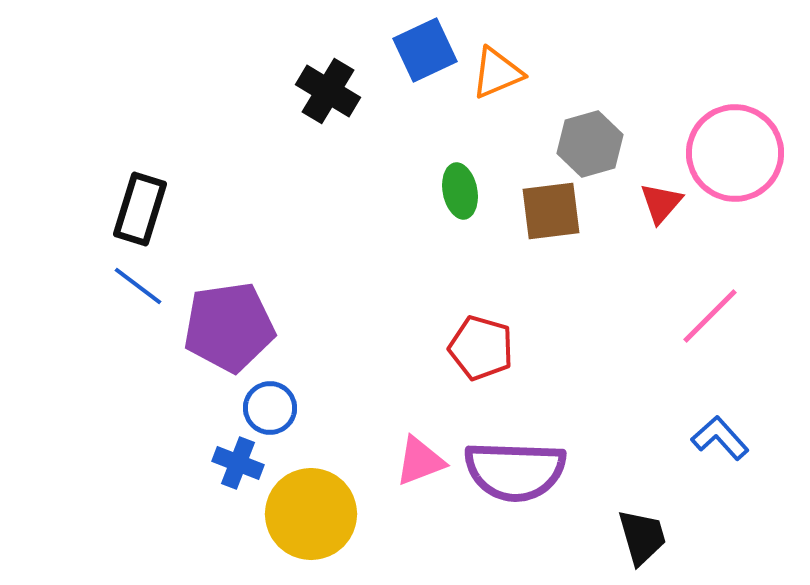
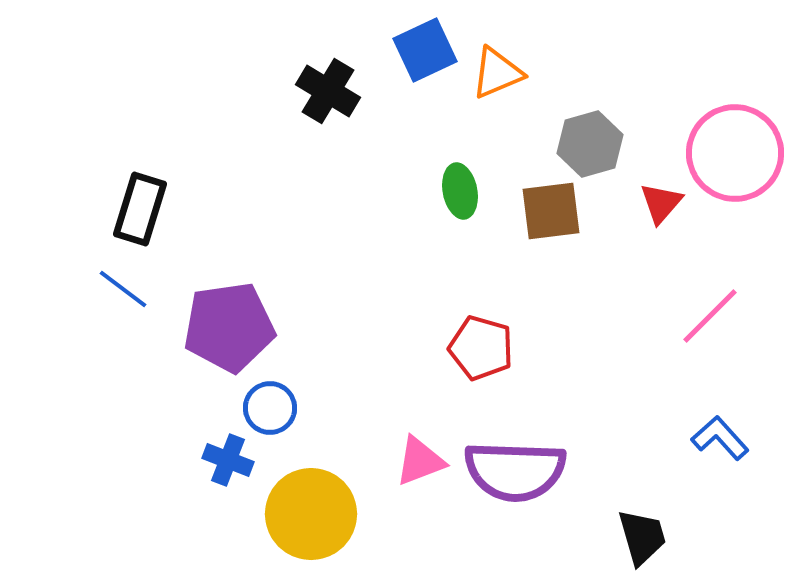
blue line: moved 15 px left, 3 px down
blue cross: moved 10 px left, 3 px up
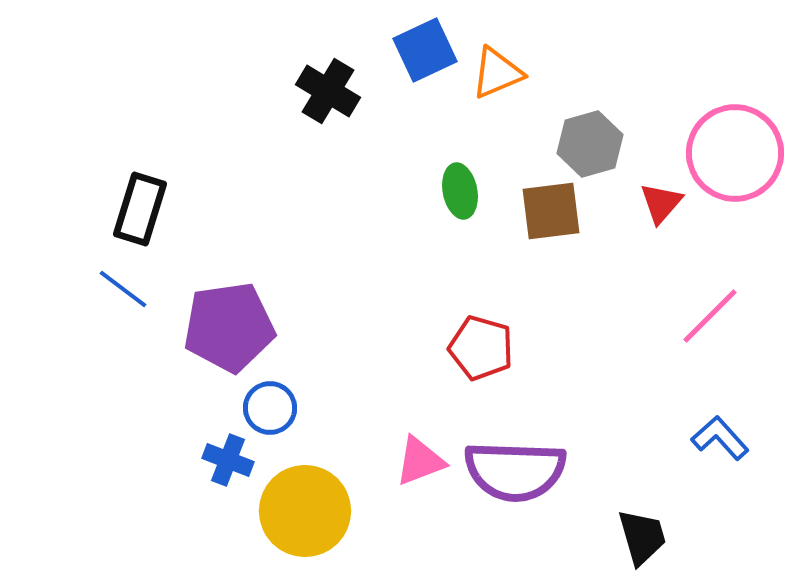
yellow circle: moved 6 px left, 3 px up
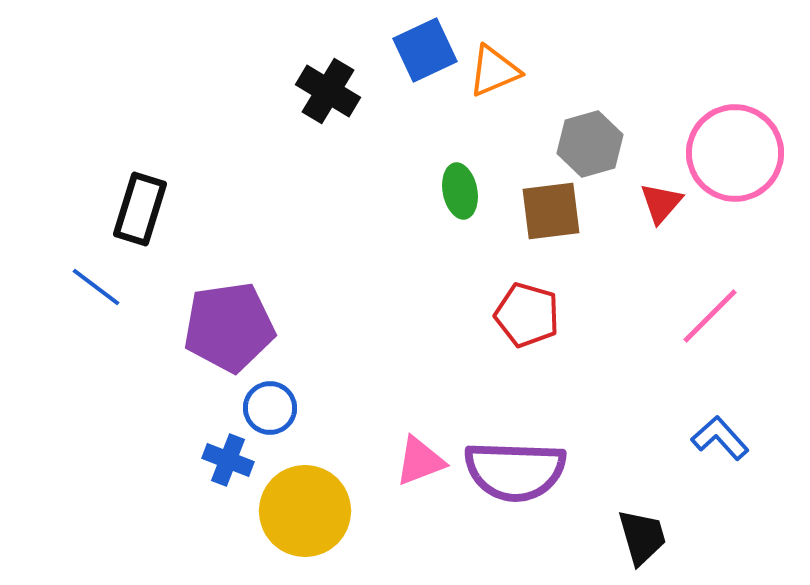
orange triangle: moved 3 px left, 2 px up
blue line: moved 27 px left, 2 px up
red pentagon: moved 46 px right, 33 px up
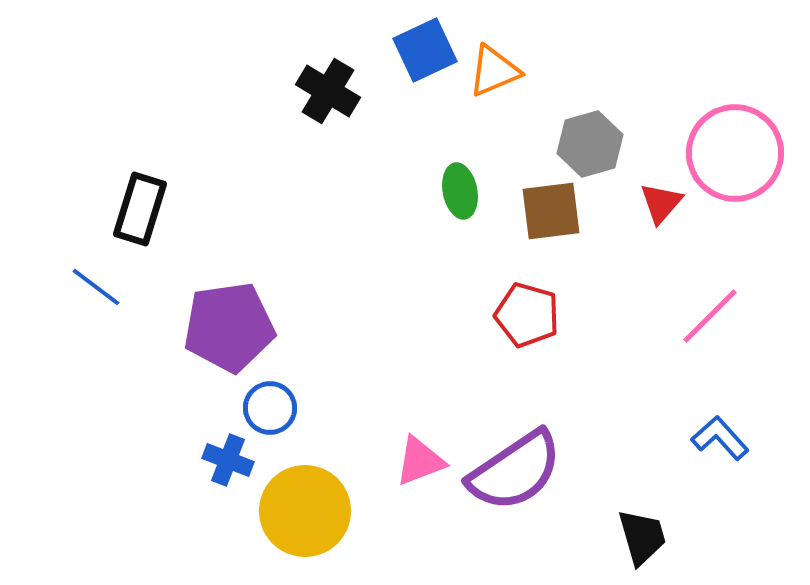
purple semicircle: rotated 36 degrees counterclockwise
